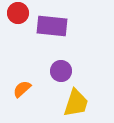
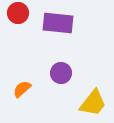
purple rectangle: moved 6 px right, 3 px up
purple circle: moved 2 px down
yellow trapezoid: moved 17 px right; rotated 20 degrees clockwise
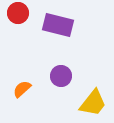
purple rectangle: moved 2 px down; rotated 8 degrees clockwise
purple circle: moved 3 px down
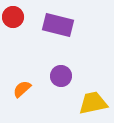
red circle: moved 5 px left, 4 px down
yellow trapezoid: rotated 140 degrees counterclockwise
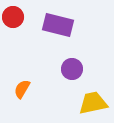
purple circle: moved 11 px right, 7 px up
orange semicircle: rotated 18 degrees counterclockwise
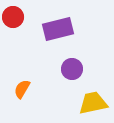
purple rectangle: moved 4 px down; rotated 28 degrees counterclockwise
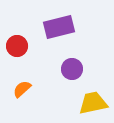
red circle: moved 4 px right, 29 px down
purple rectangle: moved 1 px right, 2 px up
orange semicircle: rotated 18 degrees clockwise
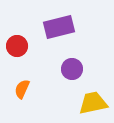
orange semicircle: rotated 24 degrees counterclockwise
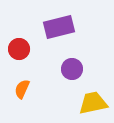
red circle: moved 2 px right, 3 px down
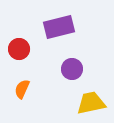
yellow trapezoid: moved 2 px left
